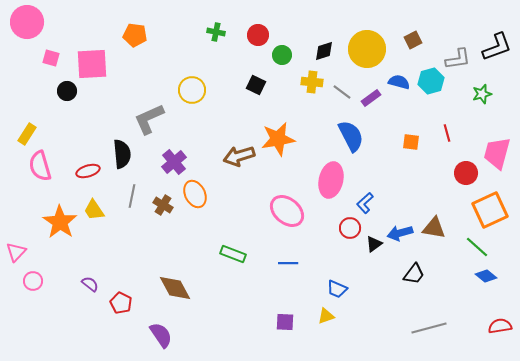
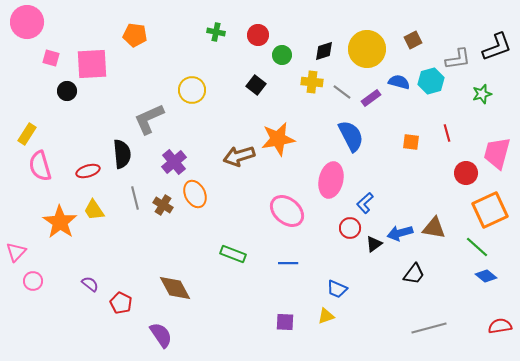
black square at (256, 85): rotated 12 degrees clockwise
gray line at (132, 196): moved 3 px right, 2 px down; rotated 25 degrees counterclockwise
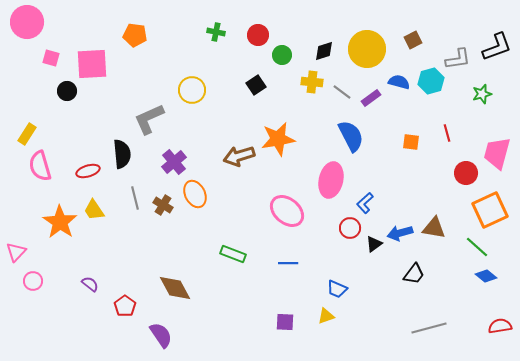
black square at (256, 85): rotated 18 degrees clockwise
red pentagon at (121, 303): moved 4 px right, 3 px down; rotated 10 degrees clockwise
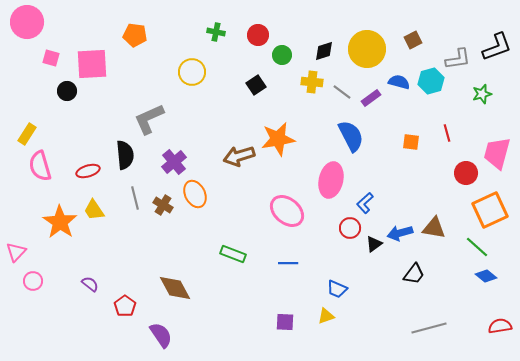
yellow circle at (192, 90): moved 18 px up
black semicircle at (122, 154): moved 3 px right, 1 px down
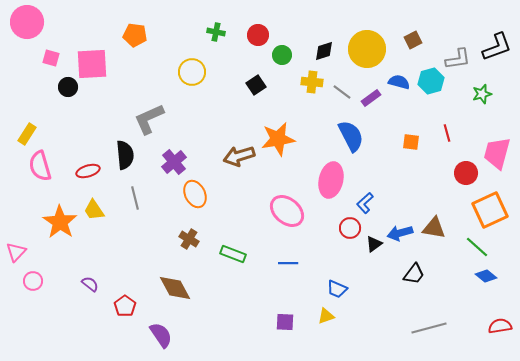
black circle at (67, 91): moved 1 px right, 4 px up
brown cross at (163, 205): moved 26 px right, 34 px down
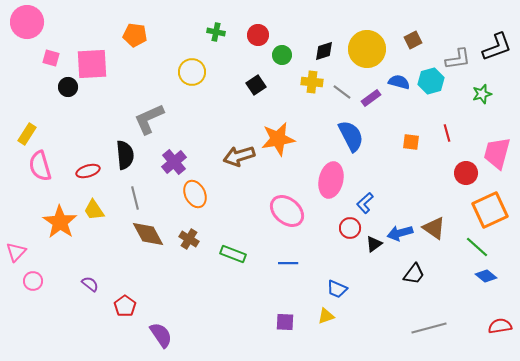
brown triangle at (434, 228): rotated 25 degrees clockwise
brown diamond at (175, 288): moved 27 px left, 54 px up
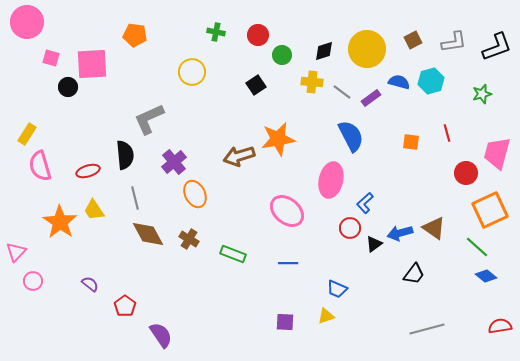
gray L-shape at (458, 59): moved 4 px left, 17 px up
gray line at (429, 328): moved 2 px left, 1 px down
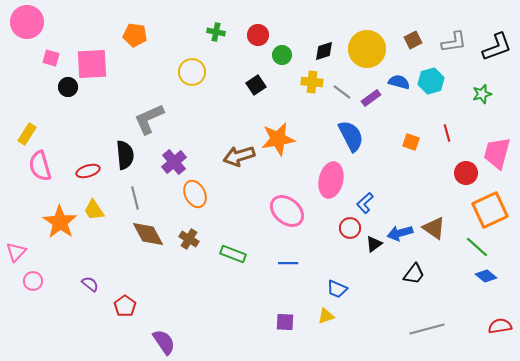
orange square at (411, 142): rotated 12 degrees clockwise
purple semicircle at (161, 335): moved 3 px right, 7 px down
